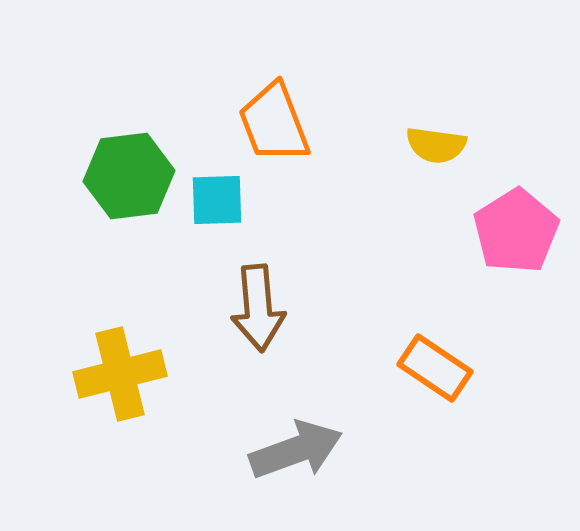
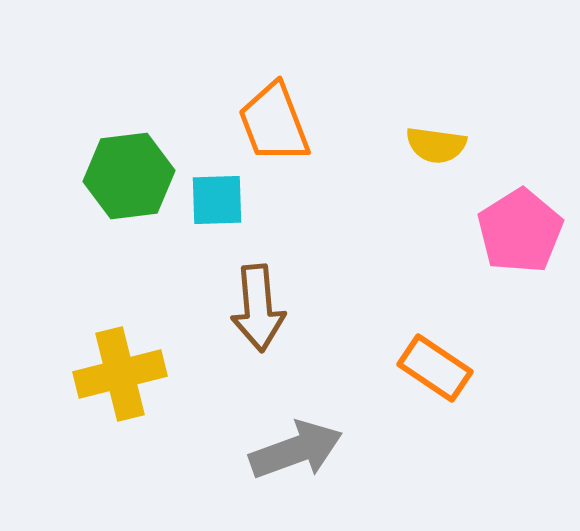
pink pentagon: moved 4 px right
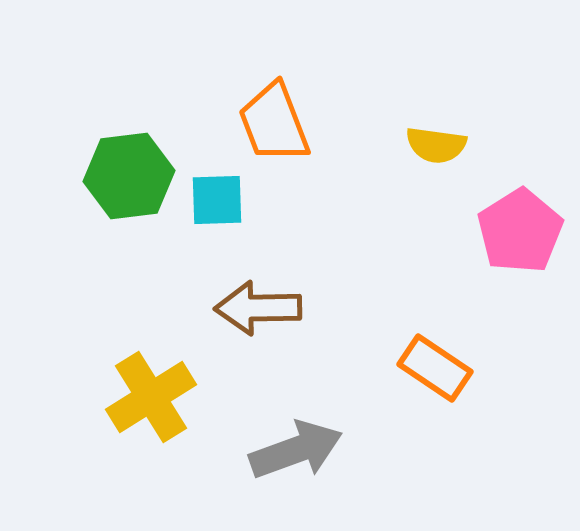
brown arrow: rotated 94 degrees clockwise
yellow cross: moved 31 px right, 23 px down; rotated 18 degrees counterclockwise
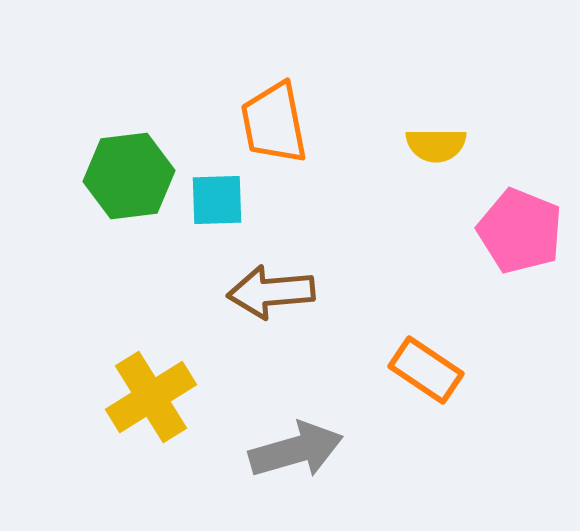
orange trapezoid: rotated 10 degrees clockwise
yellow semicircle: rotated 8 degrees counterclockwise
pink pentagon: rotated 18 degrees counterclockwise
brown arrow: moved 13 px right, 16 px up; rotated 4 degrees counterclockwise
orange rectangle: moved 9 px left, 2 px down
gray arrow: rotated 4 degrees clockwise
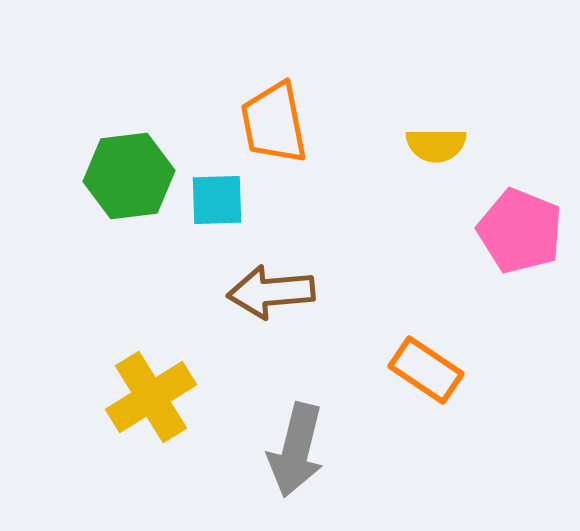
gray arrow: rotated 120 degrees clockwise
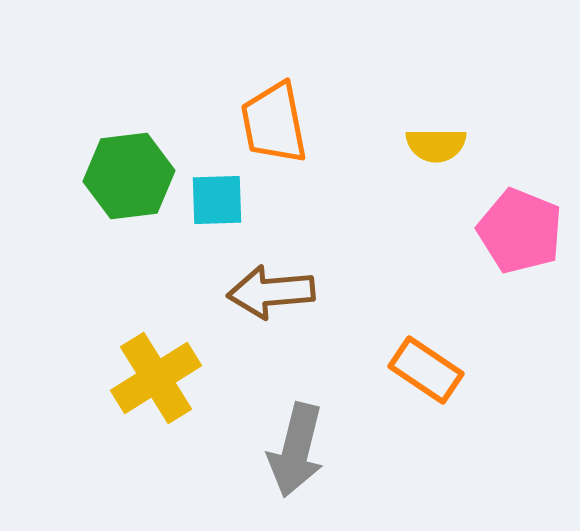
yellow cross: moved 5 px right, 19 px up
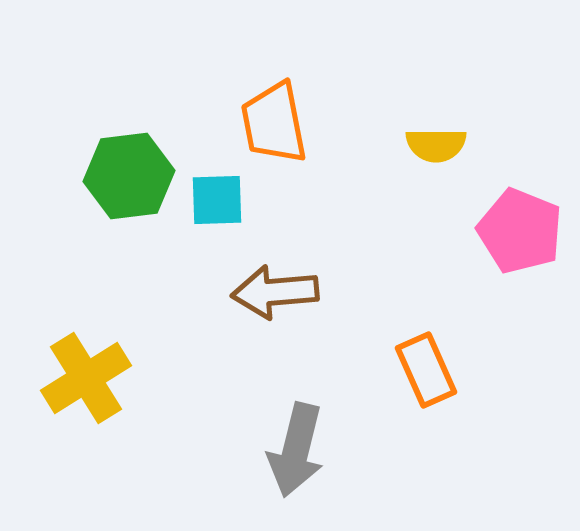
brown arrow: moved 4 px right
orange rectangle: rotated 32 degrees clockwise
yellow cross: moved 70 px left
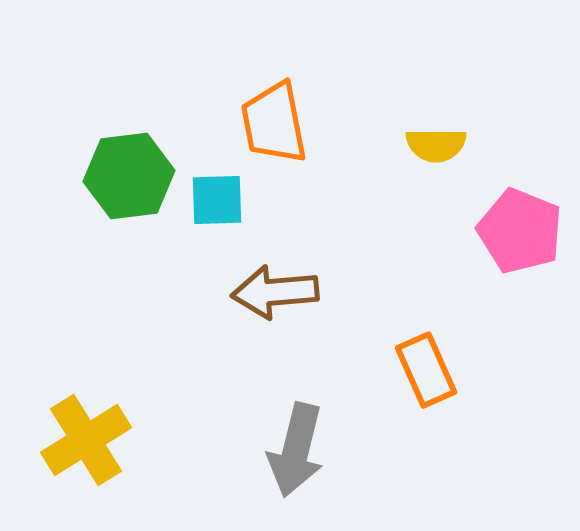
yellow cross: moved 62 px down
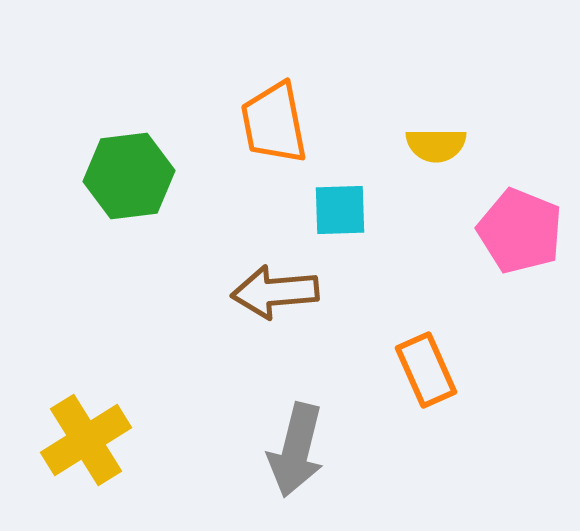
cyan square: moved 123 px right, 10 px down
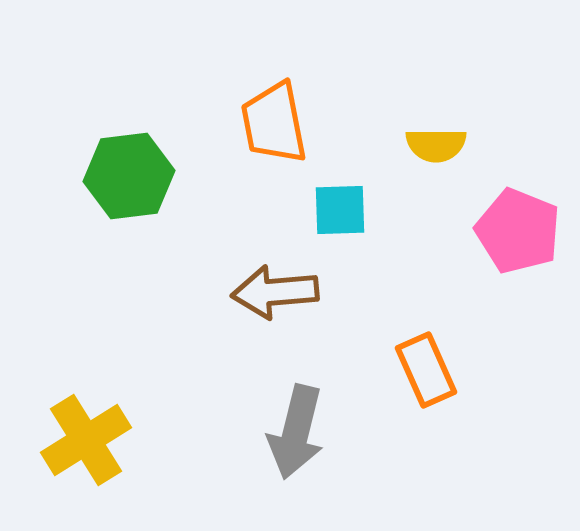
pink pentagon: moved 2 px left
gray arrow: moved 18 px up
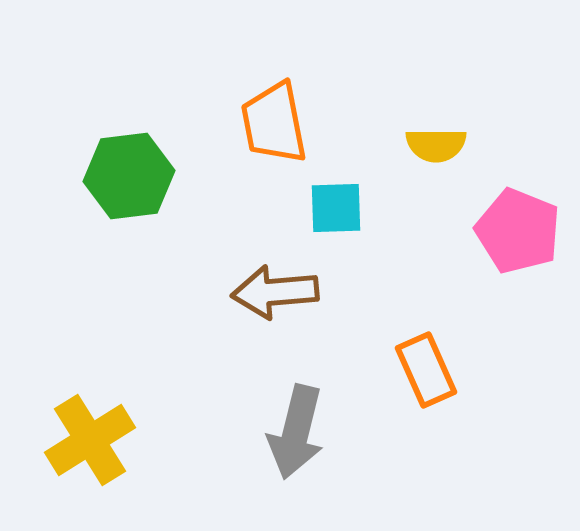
cyan square: moved 4 px left, 2 px up
yellow cross: moved 4 px right
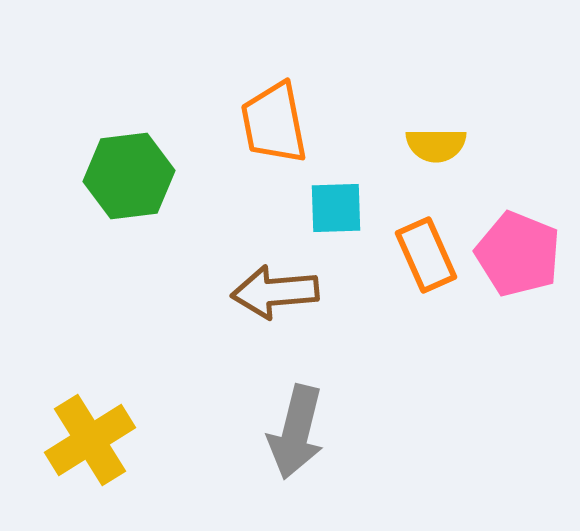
pink pentagon: moved 23 px down
orange rectangle: moved 115 px up
